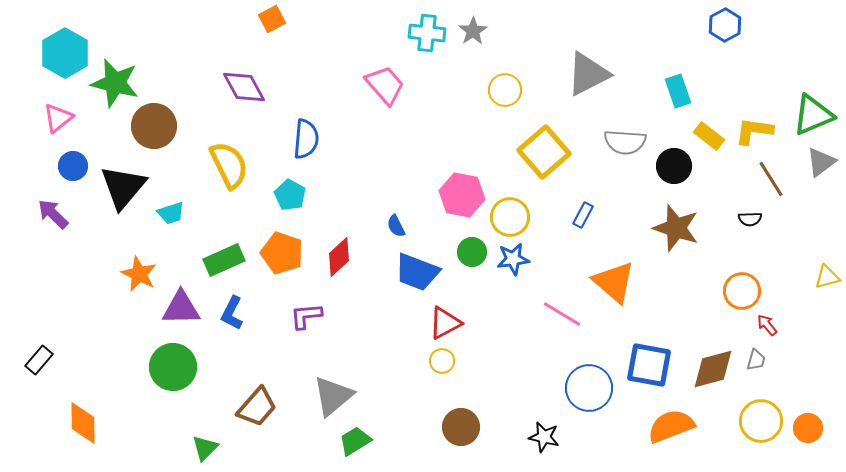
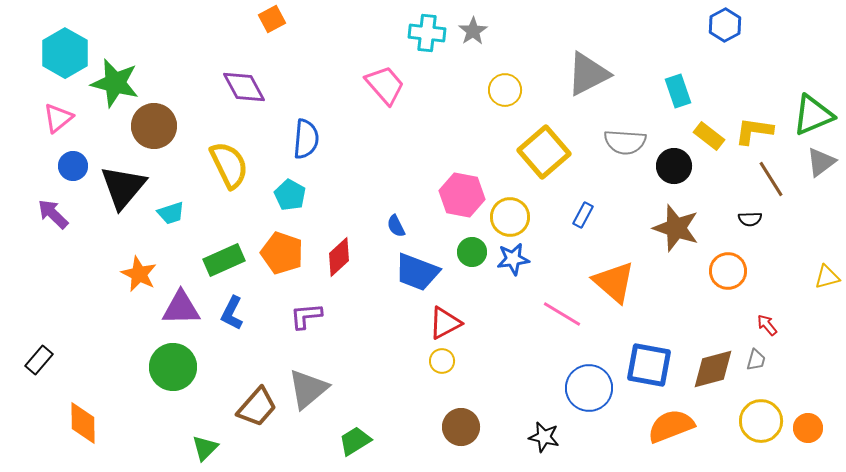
orange circle at (742, 291): moved 14 px left, 20 px up
gray triangle at (333, 396): moved 25 px left, 7 px up
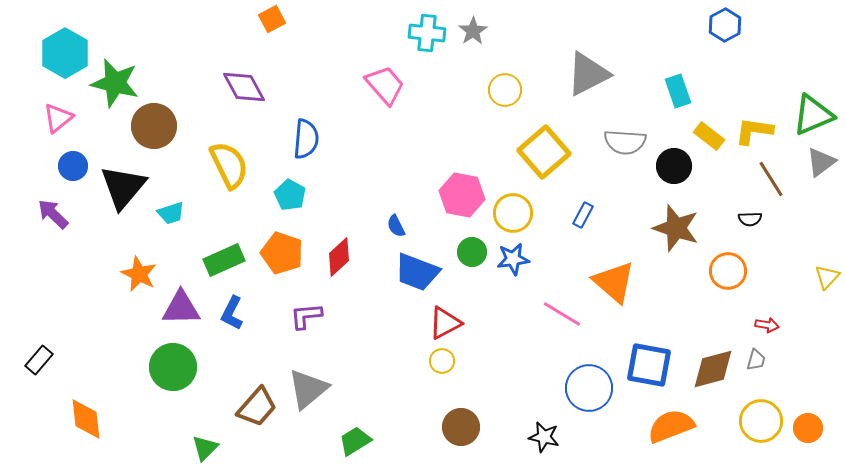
yellow circle at (510, 217): moved 3 px right, 4 px up
yellow triangle at (827, 277): rotated 32 degrees counterclockwise
red arrow at (767, 325): rotated 140 degrees clockwise
orange diamond at (83, 423): moved 3 px right, 4 px up; rotated 6 degrees counterclockwise
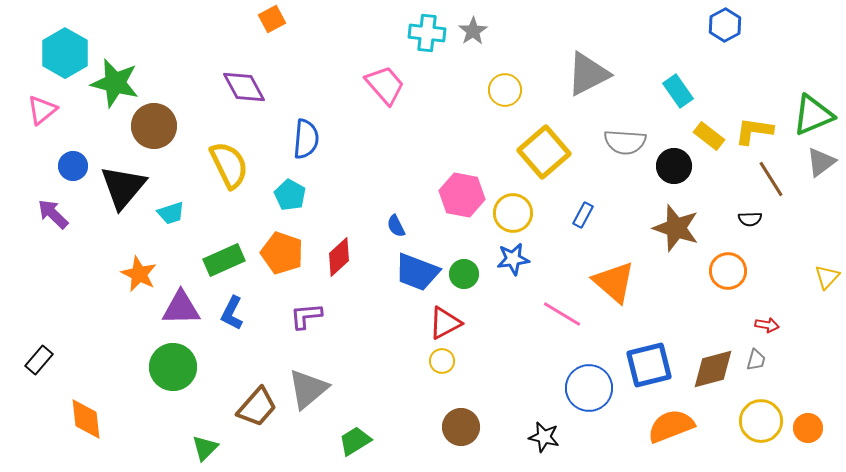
cyan rectangle at (678, 91): rotated 16 degrees counterclockwise
pink triangle at (58, 118): moved 16 px left, 8 px up
green circle at (472, 252): moved 8 px left, 22 px down
blue square at (649, 365): rotated 24 degrees counterclockwise
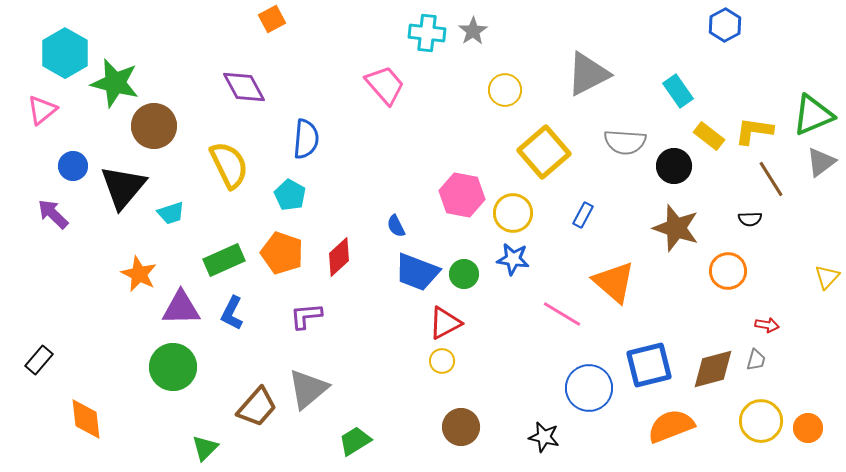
blue star at (513, 259): rotated 16 degrees clockwise
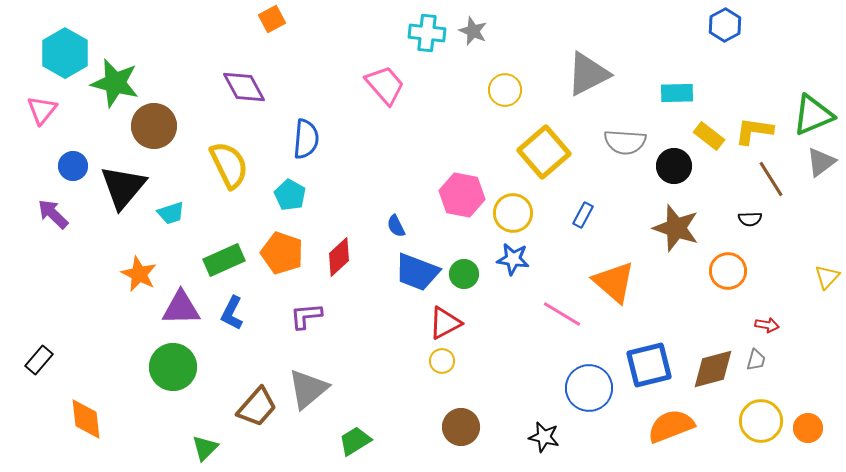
gray star at (473, 31): rotated 16 degrees counterclockwise
cyan rectangle at (678, 91): moved 1 px left, 2 px down; rotated 56 degrees counterclockwise
pink triangle at (42, 110): rotated 12 degrees counterclockwise
